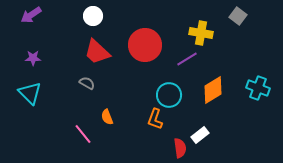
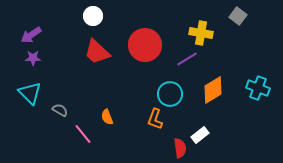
purple arrow: moved 20 px down
gray semicircle: moved 27 px left, 27 px down
cyan circle: moved 1 px right, 1 px up
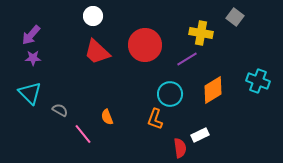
gray square: moved 3 px left, 1 px down
purple arrow: rotated 15 degrees counterclockwise
cyan cross: moved 7 px up
white rectangle: rotated 12 degrees clockwise
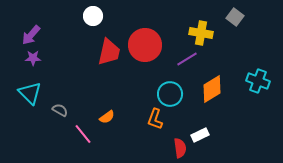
red trapezoid: moved 12 px right; rotated 120 degrees counterclockwise
orange diamond: moved 1 px left, 1 px up
orange semicircle: rotated 105 degrees counterclockwise
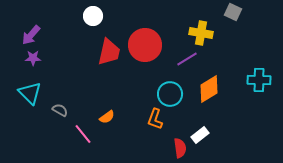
gray square: moved 2 px left, 5 px up; rotated 12 degrees counterclockwise
cyan cross: moved 1 px right, 1 px up; rotated 20 degrees counterclockwise
orange diamond: moved 3 px left
white rectangle: rotated 12 degrees counterclockwise
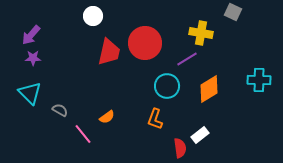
red circle: moved 2 px up
cyan circle: moved 3 px left, 8 px up
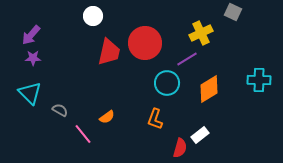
yellow cross: rotated 35 degrees counterclockwise
cyan circle: moved 3 px up
red semicircle: rotated 24 degrees clockwise
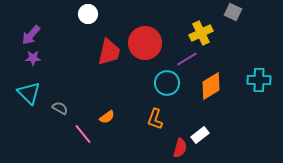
white circle: moved 5 px left, 2 px up
orange diamond: moved 2 px right, 3 px up
cyan triangle: moved 1 px left
gray semicircle: moved 2 px up
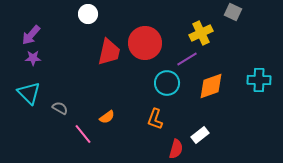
orange diamond: rotated 12 degrees clockwise
red semicircle: moved 4 px left, 1 px down
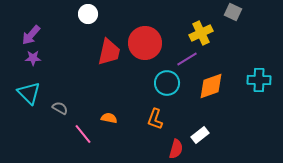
orange semicircle: moved 2 px right, 1 px down; rotated 133 degrees counterclockwise
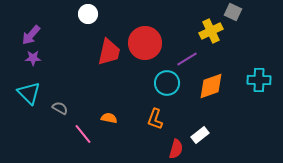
yellow cross: moved 10 px right, 2 px up
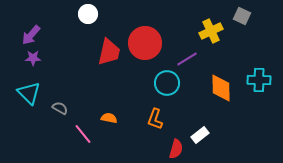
gray square: moved 9 px right, 4 px down
orange diamond: moved 10 px right, 2 px down; rotated 72 degrees counterclockwise
